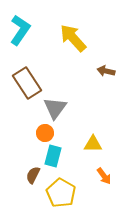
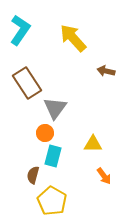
brown semicircle: rotated 12 degrees counterclockwise
yellow pentagon: moved 9 px left, 8 px down
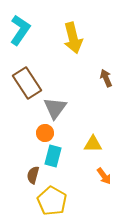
yellow arrow: rotated 152 degrees counterclockwise
brown arrow: moved 7 px down; rotated 54 degrees clockwise
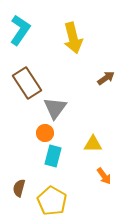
brown arrow: rotated 78 degrees clockwise
brown semicircle: moved 14 px left, 13 px down
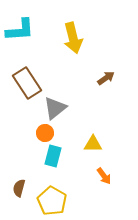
cyan L-shape: rotated 52 degrees clockwise
gray triangle: rotated 15 degrees clockwise
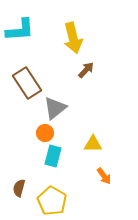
brown arrow: moved 20 px left, 8 px up; rotated 12 degrees counterclockwise
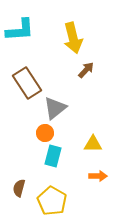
orange arrow: moved 6 px left; rotated 54 degrees counterclockwise
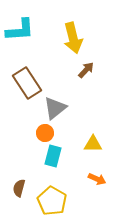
orange arrow: moved 1 px left, 3 px down; rotated 24 degrees clockwise
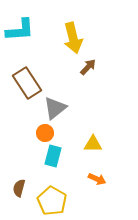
brown arrow: moved 2 px right, 3 px up
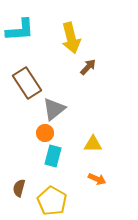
yellow arrow: moved 2 px left
gray triangle: moved 1 px left, 1 px down
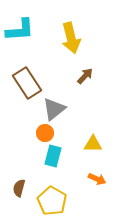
brown arrow: moved 3 px left, 9 px down
